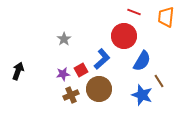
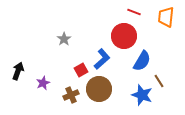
purple star: moved 20 px left, 9 px down; rotated 16 degrees counterclockwise
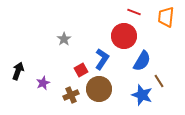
blue L-shape: rotated 15 degrees counterclockwise
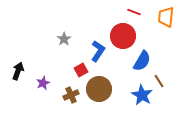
red circle: moved 1 px left
blue L-shape: moved 4 px left, 8 px up
blue star: rotated 10 degrees clockwise
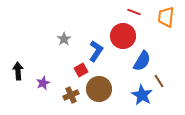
blue L-shape: moved 2 px left
black arrow: rotated 24 degrees counterclockwise
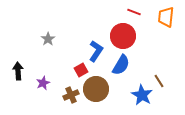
gray star: moved 16 px left
blue semicircle: moved 21 px left, 4 px down
brown circle: moved 3 px left
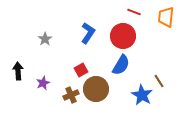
gray star: moved 3 px left
blue L-shape: moved 8 px left, 18 px up
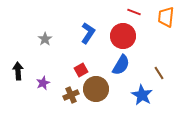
brown line: moved 8 px up
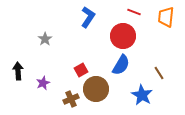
blue L-shape: moved 16 px up
brown cross: moved 4 px down
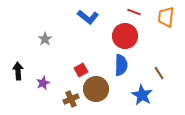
blue L-shape: rotated 95 degrees clockwise
red circle: moved 2 px right
blue semicircle: rotated 30 degrees counterclockwise
